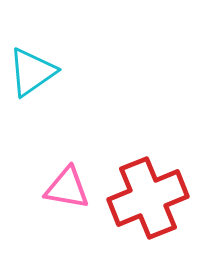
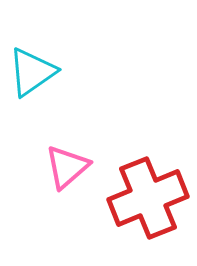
pink triangle: moved 21 px up; rotated 51 degrees counterclockwise
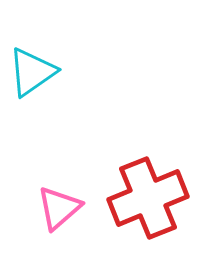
pink triangle: moved 8 px left, 41 px down
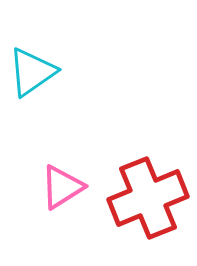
pink triangle: moved 3 px right, 21 px up; rotated 9 degrees clockwise
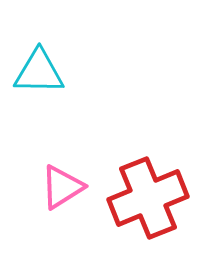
cyan triangle: moved 7 px right; rotated 36 degrees clockwise
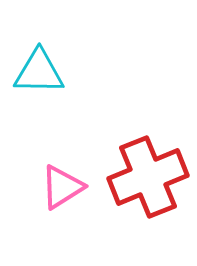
red cross: moved 21 px up
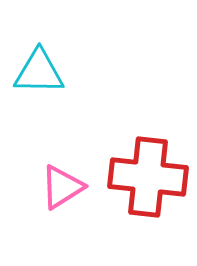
red cross: rotated 28 degrees clockwise
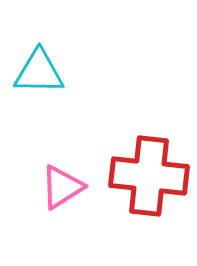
red cross: moved 1 px right, 1 px up
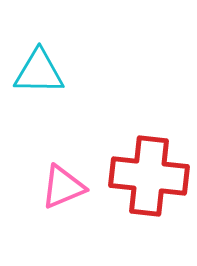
pink triangle: moved 1 px right; rotated 9 degrees clockwise
